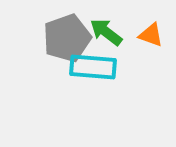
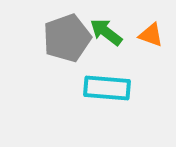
cyan rectangle: moved 14 px right, 21 px down
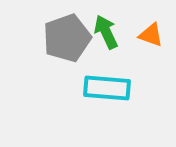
green arrow: rotated 28 degrees clockwise
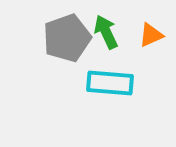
orange triangle: rotated 44 degrees counterclockwise
cyan rectangle: moved 3 px right, 5 px up
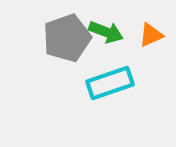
green arrow: rotated 136 degrees clockwise
cyan rectangle: rotated 24 degrees counterclockwise
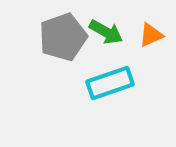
green arrow: rotated 8 degrees clockwise
gray pentagon: moved 4 px left, 1 px up
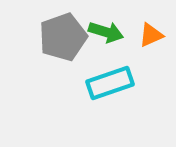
green arrow: rotated 12 degrees counterclockwise
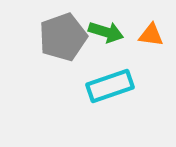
orange triangle: rotated 32 degrees clockwise
cyan rectangle: moved 3 px down
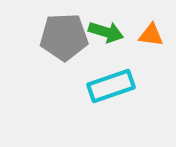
gray pentagon: moved 1 px right; rotated 18 degrees clockwise
cyan rectangle: moved 1 px right
